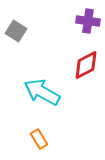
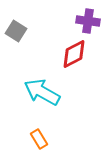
red diamond: moved 12 px left, 11 px up
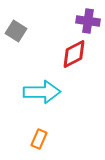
cyan arrow: rotated 150 degrees clockwise
orange rectangle: rotated 54 degrees clockwise
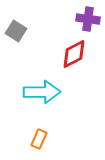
purple cross: moved 2 px up
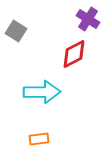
purple cross: rotated 25 degrees clockwise
orange rectangle: rotated 60 degrees clockwise
